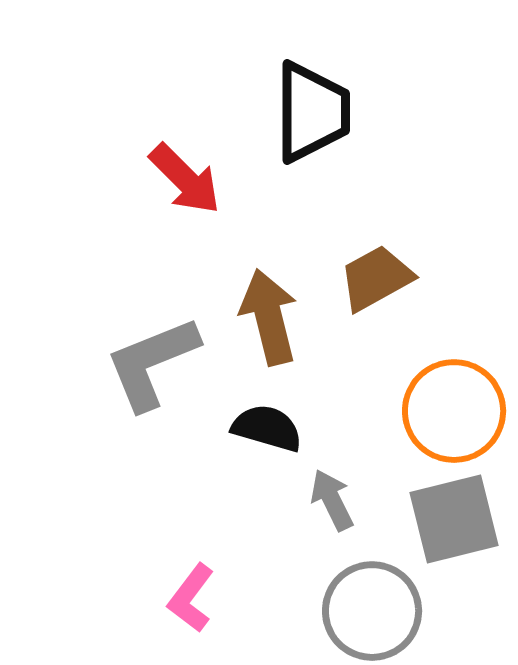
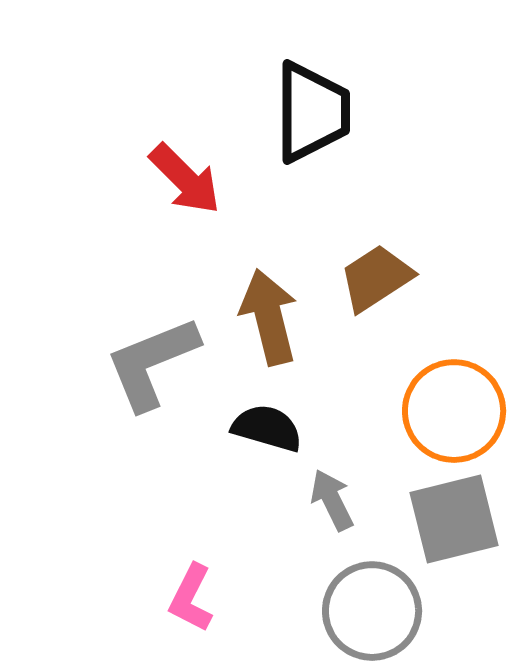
brown trapezoid: rotated 4 degrees counterclockwise
pink L-shape: rotated 10 degrees counterclockwise
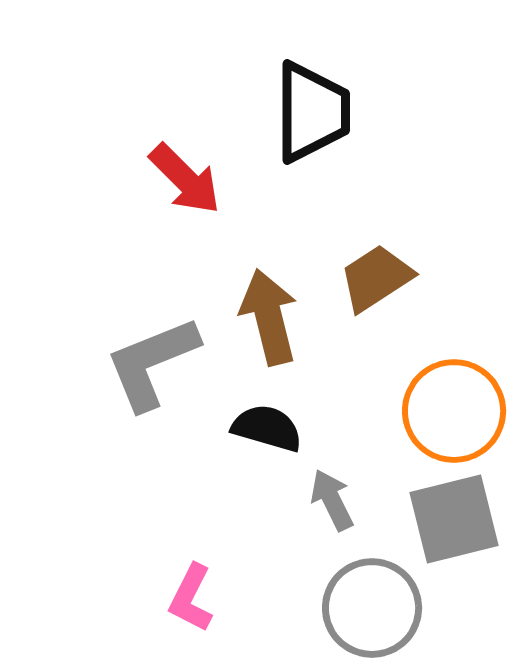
gray circle: moved 3 px up
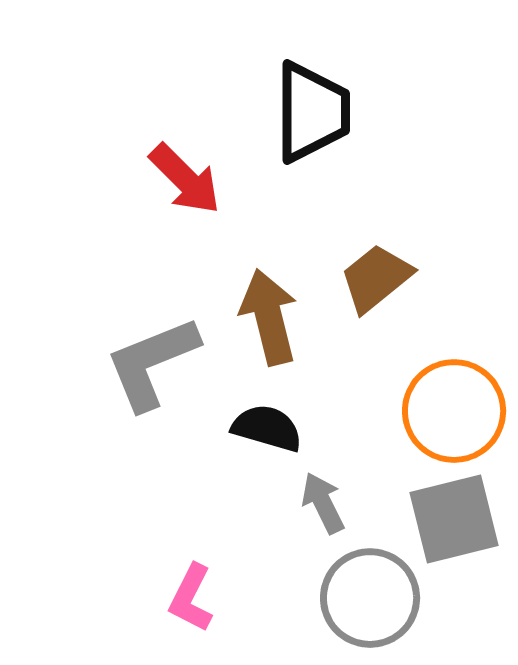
brown trapezoid: rotated 6 degrees counterclockwise
gray arrow: moved 9 px left, 3 px down
gray circle: moved 2 px left, 10 px up
